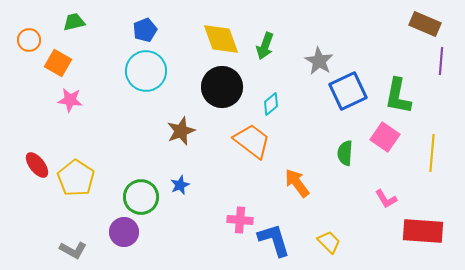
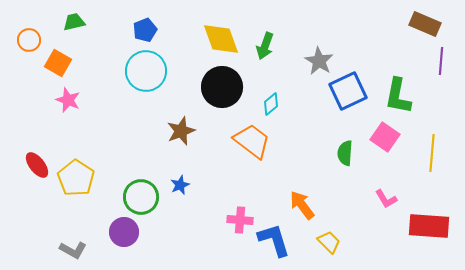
pink star: moved 2 px left; rotated 15 degrees clockwise
orange arrow: moved 5 px right, 22 px down
red rectangle: moved 6 px right, 5 px up
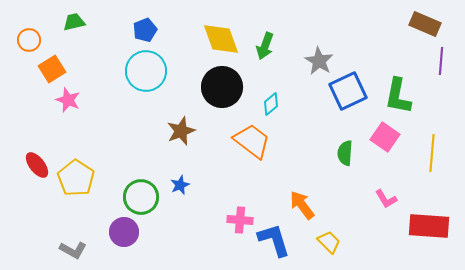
orange square: moved 6 px left, 6 px down; rotated 28 degrees clockwise
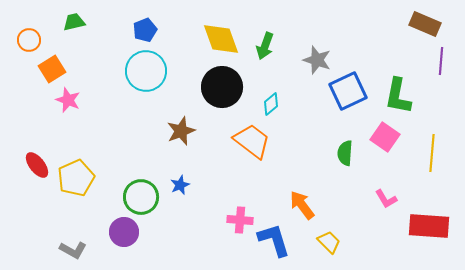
gray star: moved 2 px left, 1 px up; rotated 12 degrees counterclockwise
yellow pentagon: rotated 15 degrees clockwise
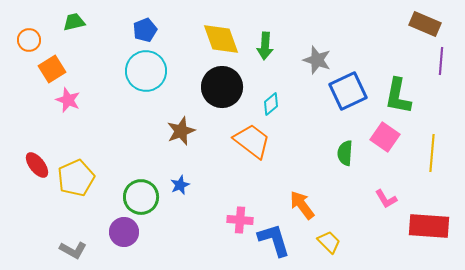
green arrow: rotated 16 degrees counterclockwise
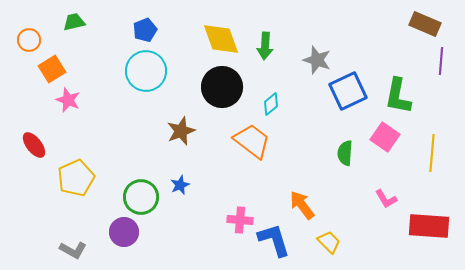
red ellipse: moved 3 px left, 20 px up
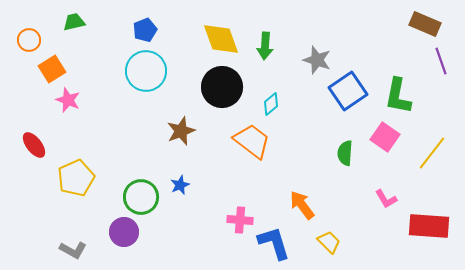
purple line: rotated 24 degrees counterclockwise
blue square: rotated 9 degrees counterclockwise
yellow line: rotated 33 degrees clockwise
blue L-shape: moved 3 px down
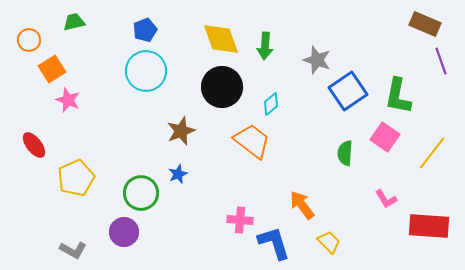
blue star: moved 2 px left, 11 px up
green circle: moved 4 px up
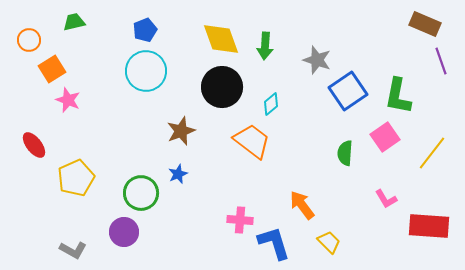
pink square: rotated 20 degrees clockwise
